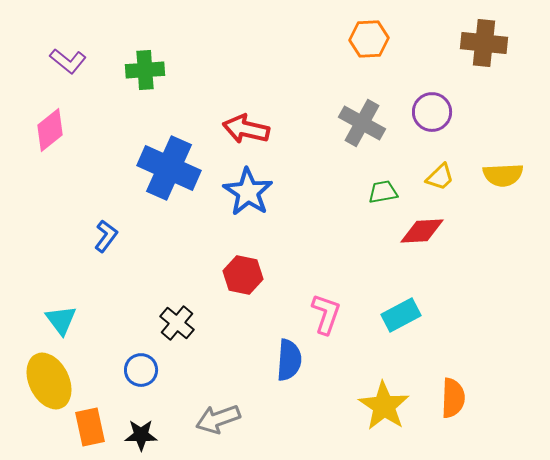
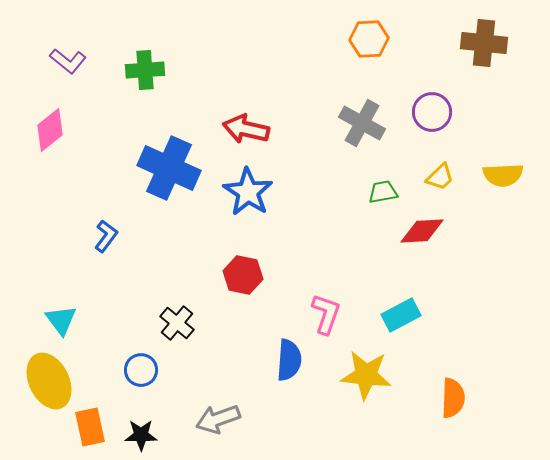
yellow star: moved 18 px left, 31 px up; rotated 27 degrees counterclockwise
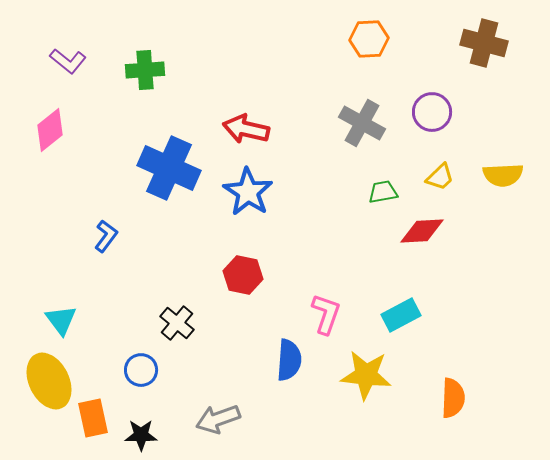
brown cross: rotated 9 degrees clockwise
orange rectangle: moved 3 px right, 9 px up
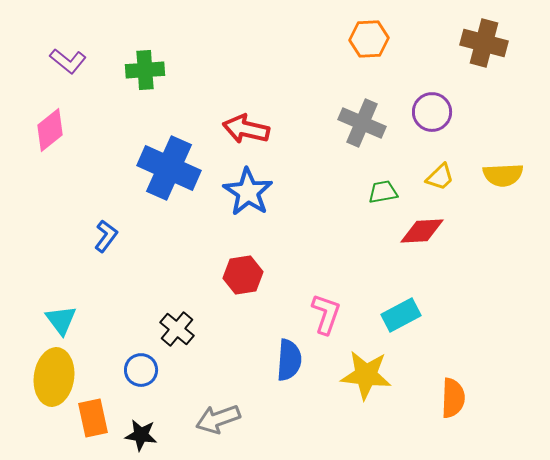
gray cross: rotated 6 degrees counterclockwise
red hexagon: rotated 21 degrees counterclockwise
black cross: moved 6 px down
yellow ellipse: moved 5 px right, 4 px up; rotated 34 degrees clockwise
black star: rotated 8 degrees clockwise
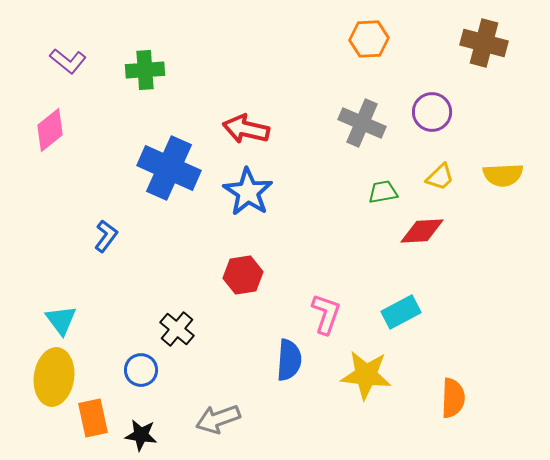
cyan rectangle: moved 3 px up
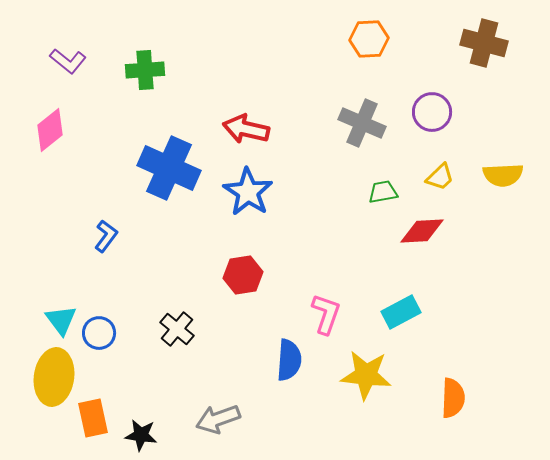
blue circle: moved 42 px left, 37 px up
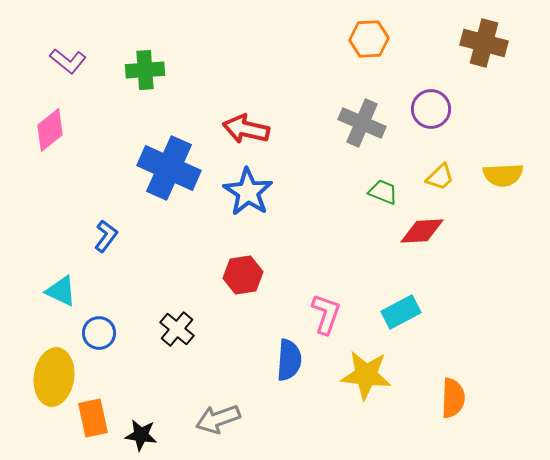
purple circle: moved 1 px left, 3 px up
green trapezoid: rotated 32 degrees clockwise
cyan triangle: moved 29 px up; rotated 28 degrees counterclockwise
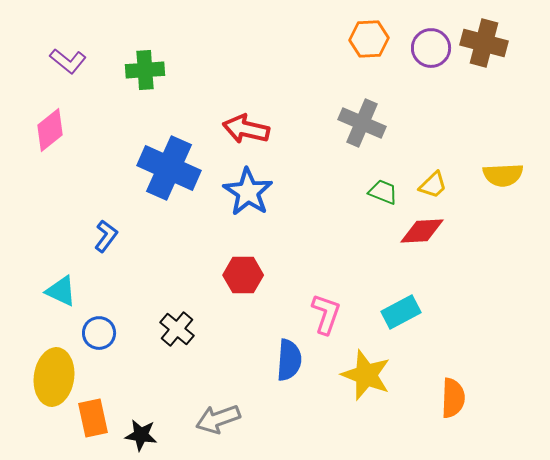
purple circle: moved 61 px up
yellow trapezoid: moved 7 px left, 8 px down
red hexagon: rotated 9 degrees clockwise
yellow star: rotated 15 degrees clockwise
